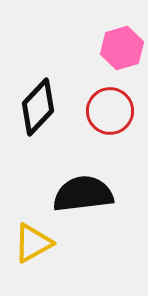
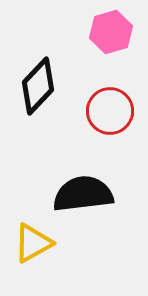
pink hexagon: moved 11 px left, 16 px up
black diamond: moved 21 px up
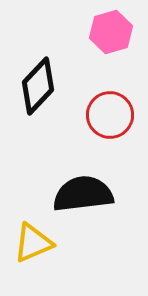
red circle: moved 4 px down
yellow triangle: rotated 6 degrees clockwise
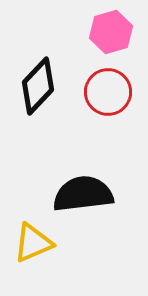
red circle: moved 2 px left, 23 px up
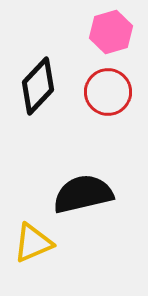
black semicircle: rotated 6 degrees counterclockwise
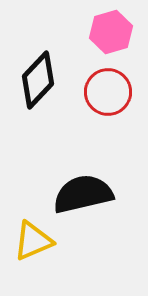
black diamond: moved 6 px up
yellow triangle: moved 2 px up
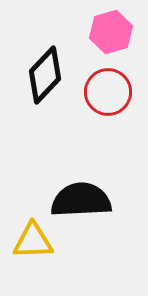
black diamond: moved 7 px right, 5 px up
black semicircle: moved 2 px left, 6 px down; rotated 10 degrees clockwise
yellow triangle: rotated 21 degrees clockwise
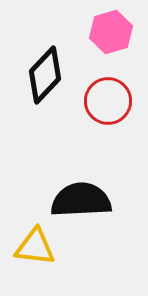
red circle: moved 9 px down
yellow triangle: moved 2 px right, 6 px down; rotated 9 degrees clockwise
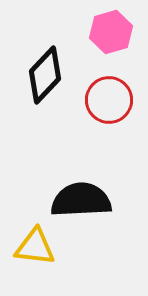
red circle: moved 1 px right, 1 px up
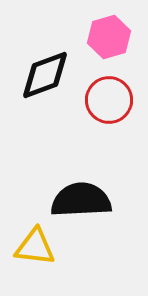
pink hexagon: moved 2 px left, 5 px down
black diamond: rotated 26 degrees clockwise
